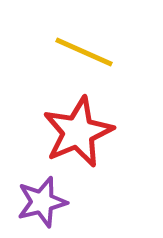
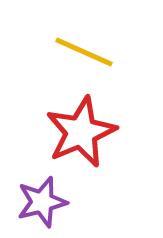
red star: moved 3 px right
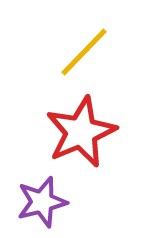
yellow line: rotated 70 degrees counterclockwise
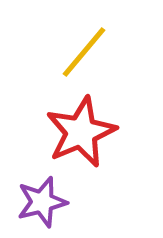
yellow line: rotated 4 degrees counterclockwise
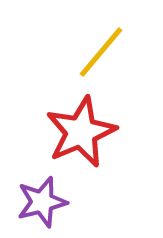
yellow line: moved 17 px right
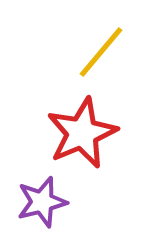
red star: moved 1 px right, 1 px down
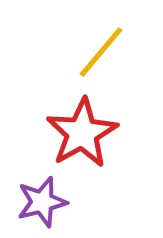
red star: rotated 6 degrees counterclockwise
